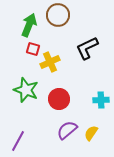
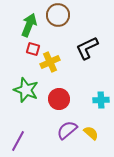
yellow semicircle: rotated 98 degrees clockwise
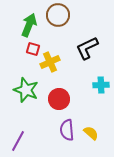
cyan cross: moved 15 px up
purple semicircle: rotated 55 degrees counterclockwise
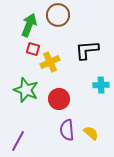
black L-shape: moved 2 px down; rotated 20 degrees clockwise
